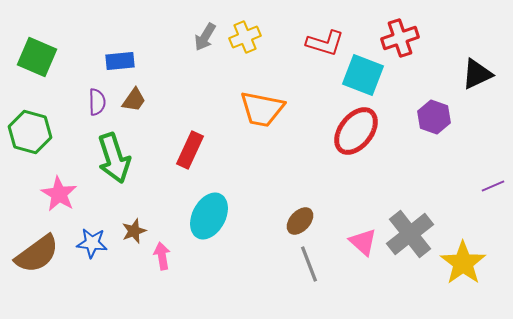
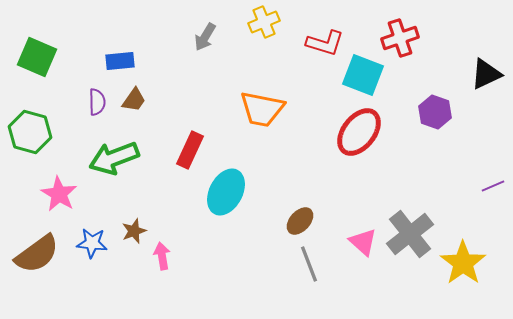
yellow cross: moved 19 px right, 15 px up
black triangle: moved 9 px right
purple hexagon: moved 1 px right, 5 px up
red ellipse: moved 3 px right, 1 px down
green arrow: rotated 87 degrees clockwise
cyan ellipse: moved 17 px right, 24 px up
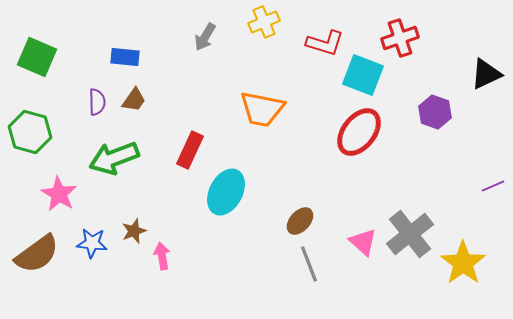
blue rectangle: moved 5 px right, 4 px up; rotated 12 degrees clockwise
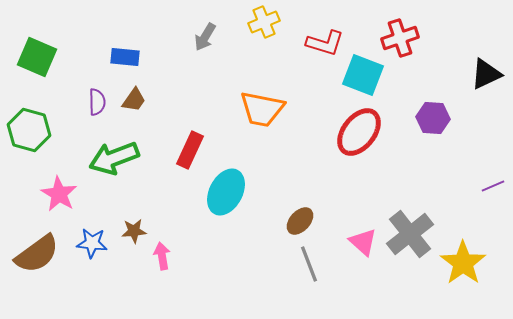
purple hexagon: moved 2 px left, 6 px down; rotated 16 degrees counterclockwise
green hexagon: moved 1 px left, 2 px up
brown star: rotated 15 degrees clockwise
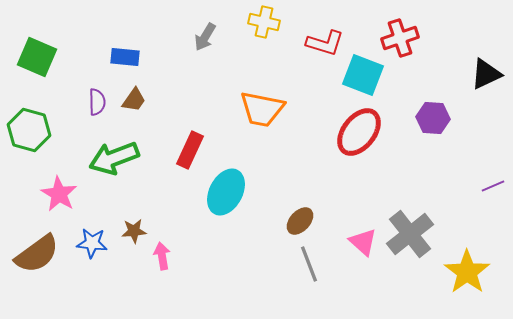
yellow cross: rotated 36 degrees clockwise
yellow star: moved 4 px right, 9 px down
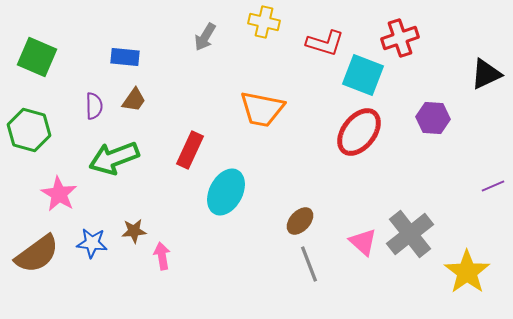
purple semicircle: moved 3 px left, 4 px down
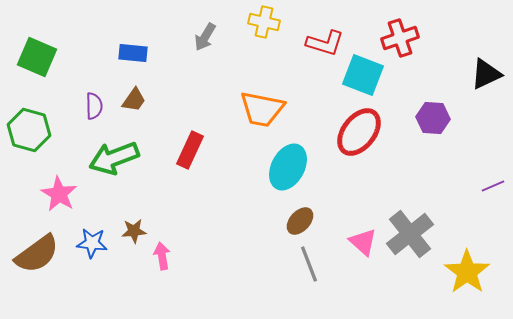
blue rectangle: moved 8 px right, 4 px up
cyan ellipse: moved 62 px right, 25 px up
